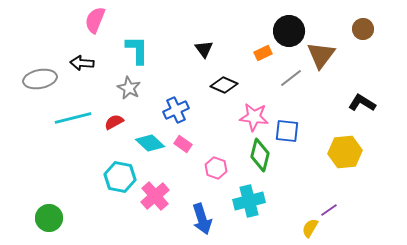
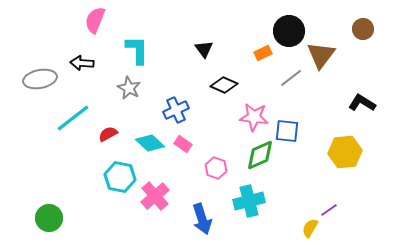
cyan line: rotated 24 degrees counterclockwise
red semicircle: moved 6 px left, 12 px down
green diamond: rotated 52 degrees clockwise
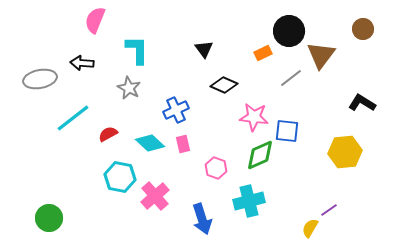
pink rectangle: rotated 42 degrees clockwise
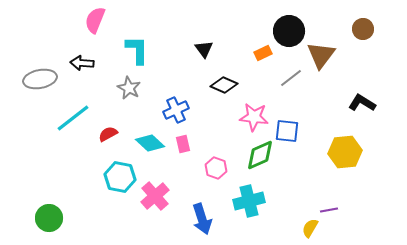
purple line: rotated 24 degrees clockwise
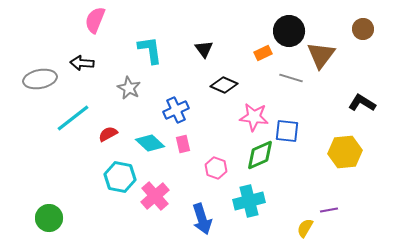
cyan L-shape: moved 13 px right; rotated 8 degrees counterclockwise
gray line: rotated 55 degrees clockwise
yellow semicircle: moved 5 px left
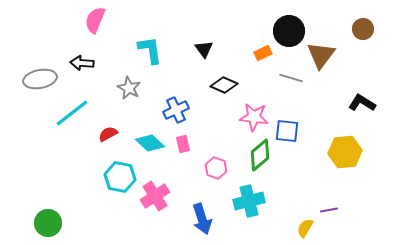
cyan line: moved 1 px left, 5 px up
green diamond: rotated 16 degrees counterclockwise
pink cross: rotated 8 degrees clockwise
green circle: moved 1 px left, 5 px down
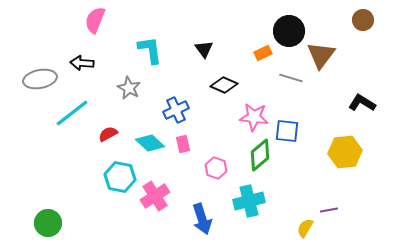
brown circle: moved 9 px up
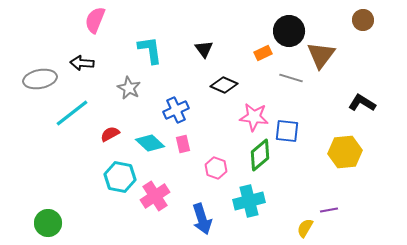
red semicircle: moved 2 px right
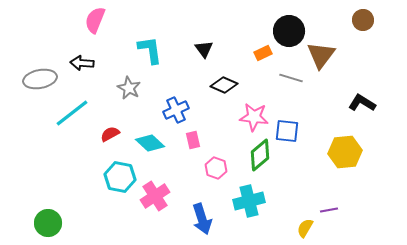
pink rectangle: moved 10 px right, 4 px up
